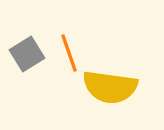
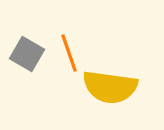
gray square: rotated 28 degrees counterclockwise
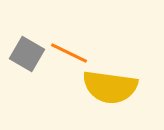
orange line: rotated 45 degrees counterclockwise
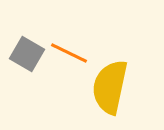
yellow semicircle: rotated 94 degrees clockwise
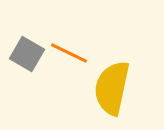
yellow semicircle: moved 2 px right, 1 px down
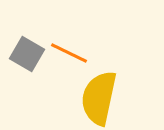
yellow semicircle: moved 13 px left, 10 px down
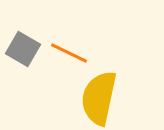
gray square: moved 4 px left, 5 px up
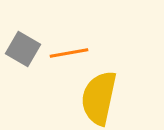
orange line: rotated 36 degrees counterclockwise
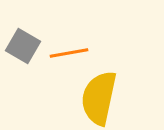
gray square: moved 3 px up
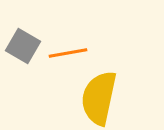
orange line: moved 1 px left
